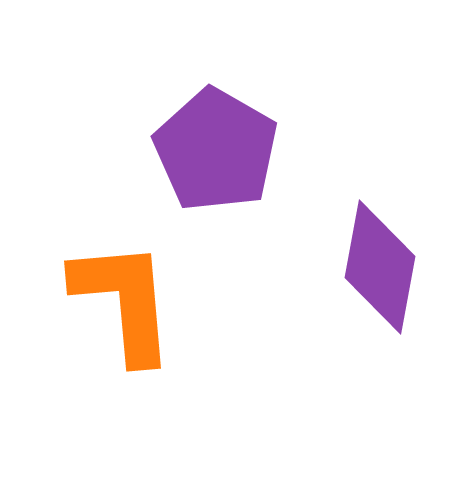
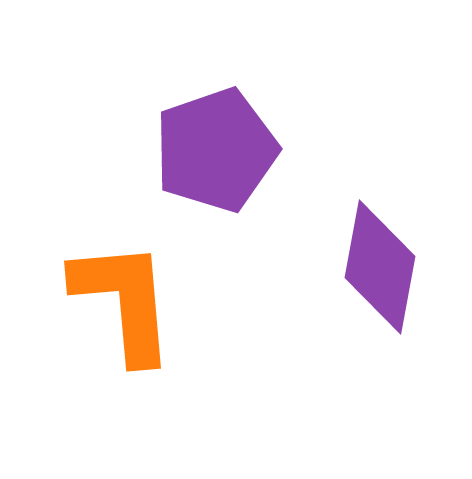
purple pentagon: rotated 23 degrees clockwise
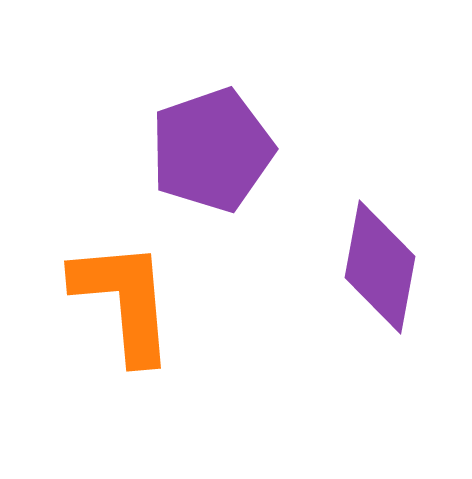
purple pentagon: moved 4 px left
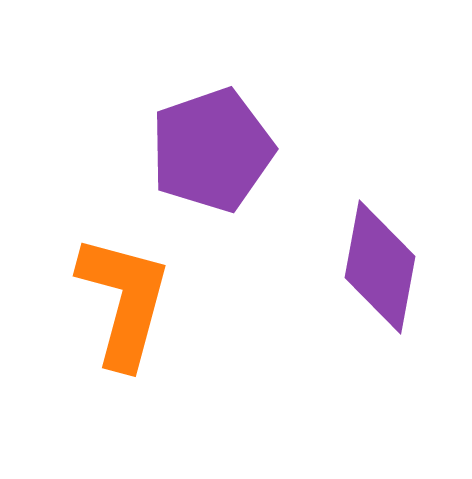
orange L-shape: rotated 20 degrees clockwise
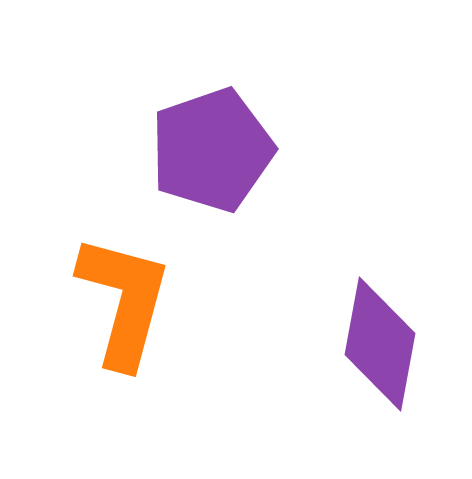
purple diamond: moved 77 px down
